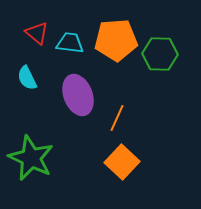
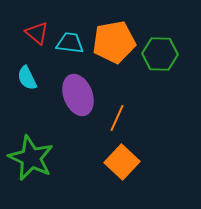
orange pentagon: moved 2 px left, 2 px down; rotated 6 degrees counterclockwise
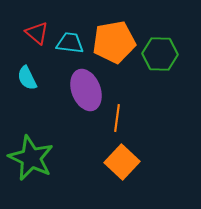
purple ellipse: moved 8 px right, 5 px up
orange line: rotated 16 degrees counterclockwise
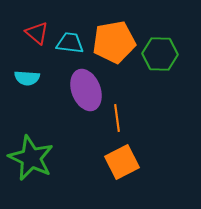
cyan semicircle: rotated 60 degrees counterclockwise
orange line: rotated 16 degrees counterclockwise
orange square: rotated 20 degrees clockwise
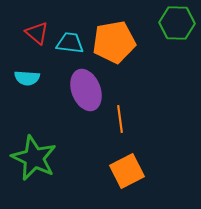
green hexagon: moved 17 px right, 31 px up
orange line: moved 3 px right, 1 px down
green star: moved 3 px right
orange square: moved 5 px right, 9 px down
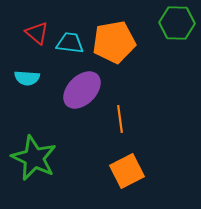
purple ellipse: moved 4 px left; rotated 66 degrees clockwise
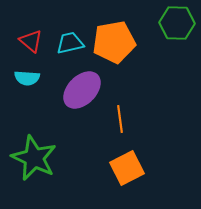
red triangle: moved 6 px left, 8 px down
cyan trapezoid: rotated 20 degrees counterclockwise
orange square: moved 3 px up
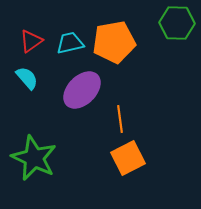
red triangle: rotated 45 degrees clockwise
cyan semicircle: rotated 135 degrees counterclockwise
orange square: moved 1 px right, 10 px up
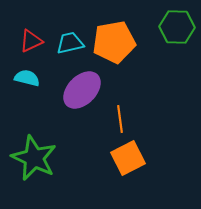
green hexagon: moved 4 px down
red triangle: rotated 10 degrees clockwise
cyan semicircle: rotated 35 degrees counterclockwise
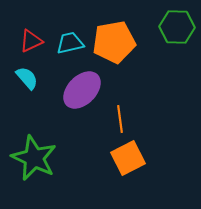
cyan semicircle: rotated 35 degrees clockwise
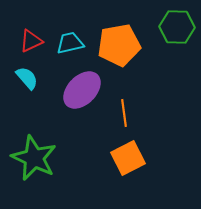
orange pentagon: moved 5 px right, 3 px down
orange line: moved 4 px right, 6 px up
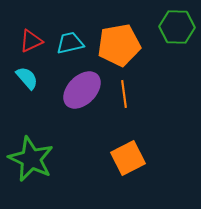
orange line: moved 19 px up
green star: moved 3 px left, 1 px down
